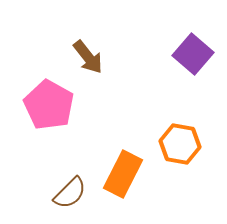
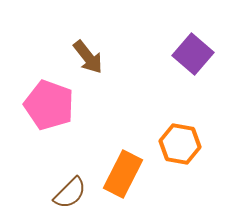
pink pentagon: rotated 9 degrees counterclockwise
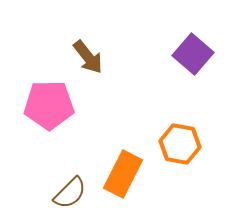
pink pentagon: rotated 21 degrees counterclockwise
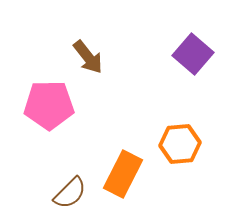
orange hexagon: rotated 15 degrees counterclockwise
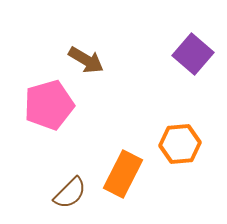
brown arrow: moved 2 px left, 3 px down; rotated 21 degrees counterclockwise
pink pentagon: rotated 15 degrees counterclockwise
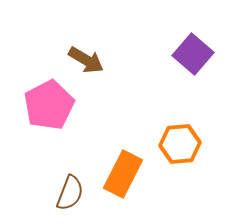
pink pentagon: rotated 12 degrees counterclockwise
brown semicircle: rotated 24 degrees counterclockwise
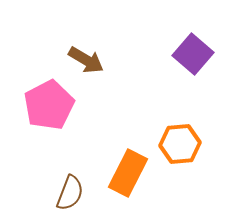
orange rectangle: moved 5 px right, 1 px up
